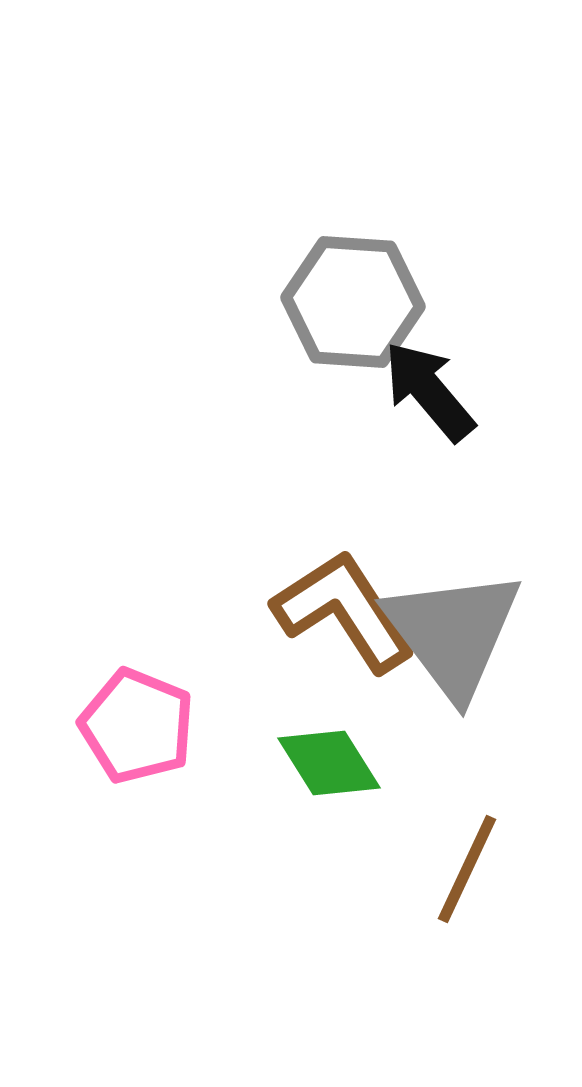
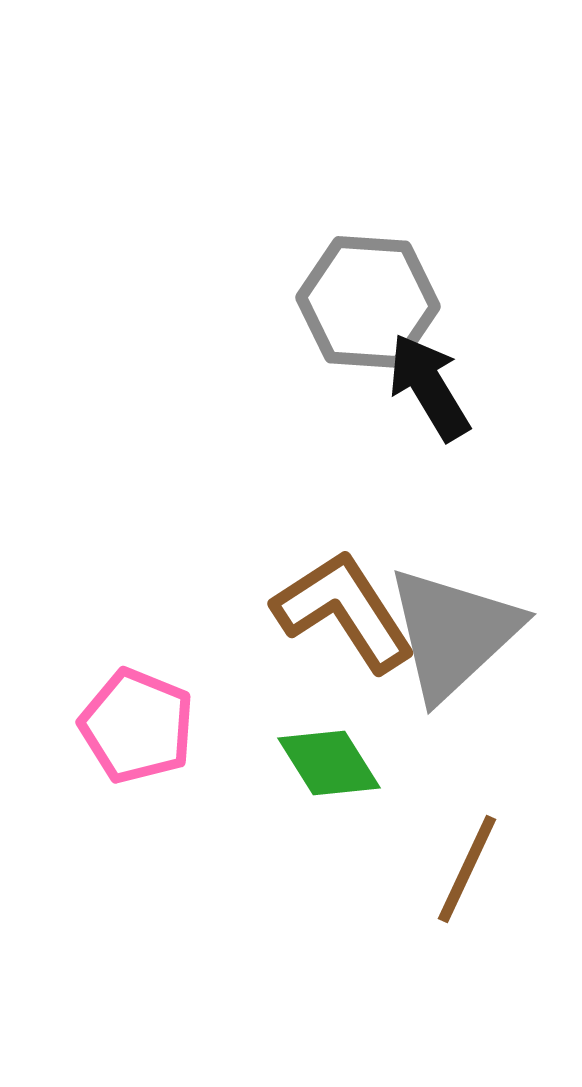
gray hexagon: moved 15 px right
black arrow: moved 4 px up; rotated 9 degrees clockwise
gray triangle: rotated 24 degrees clockwise
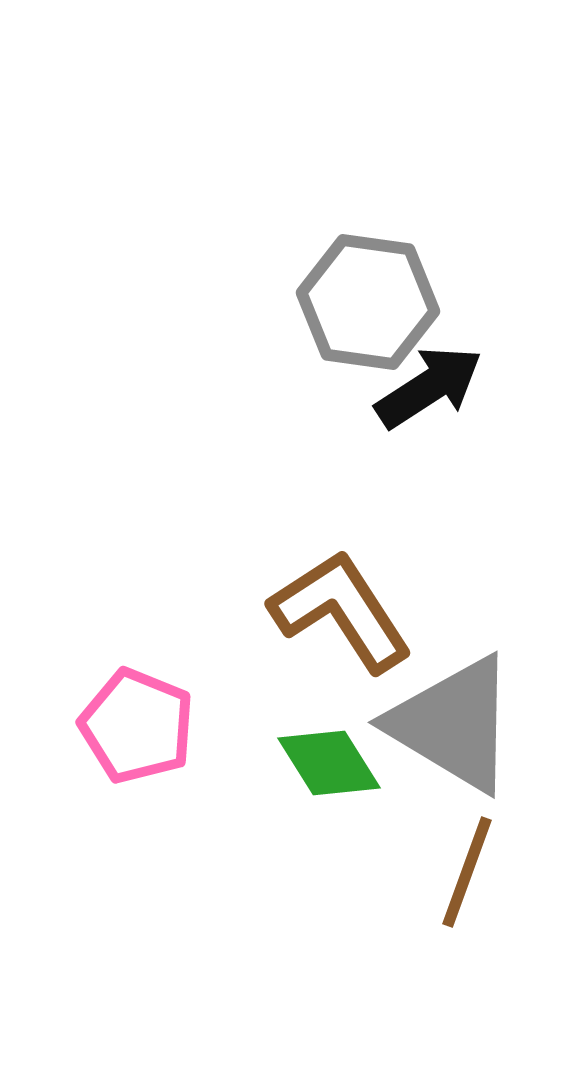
gray hexagon: rotated 4 degrees clockwise
black arrow: rotated 88 degrees clockwise
brown L-shape: moved 3 px left
gray triangle: moved 91 px down; rotated 46 degrees counterclockwise
brown line: moved 3 px down; rotated 5 degrees counterclockwise
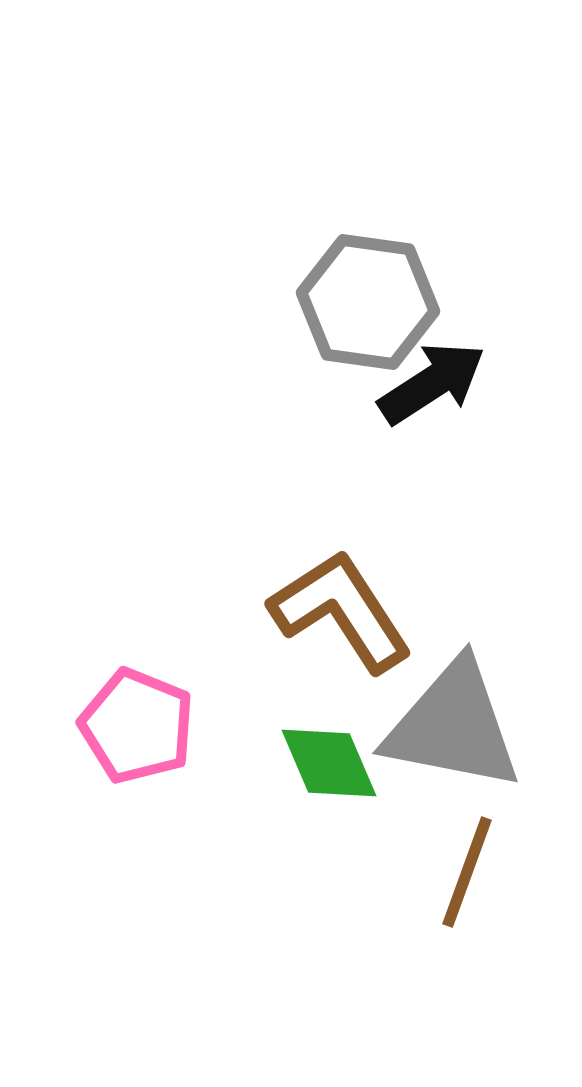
black arrow: moved 3 px right, 4 px up
gray triangle: moved 2 px down; rotated 20 degrees counterclockwise
green diamond: rotated 9 degrees clockwise
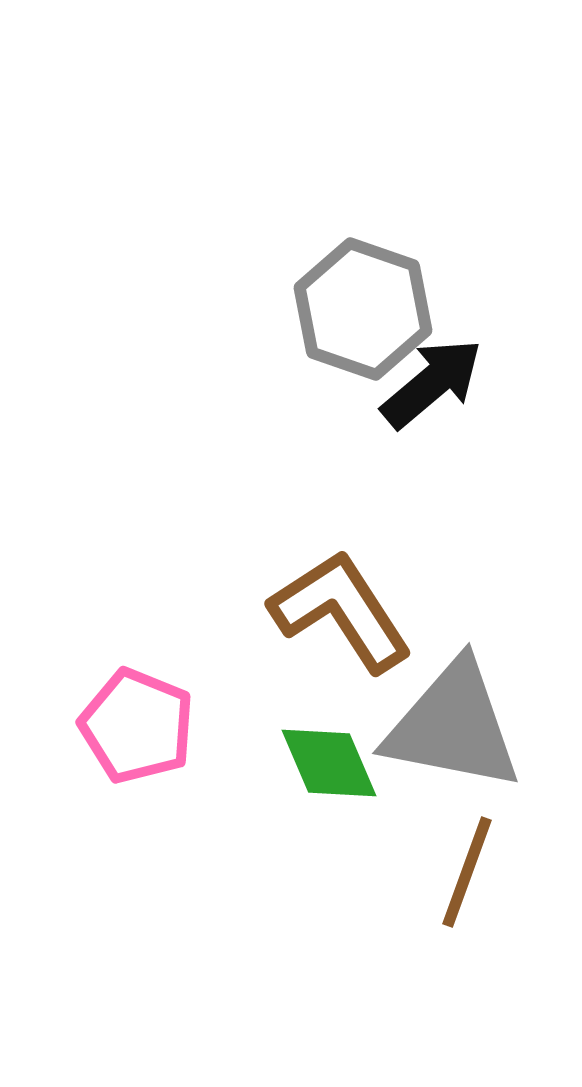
gray hexagon: moved 5 px left, 7 px down; rotated 11 degrees clockwise
black arrow: rotated 7 degrees counterclockwise
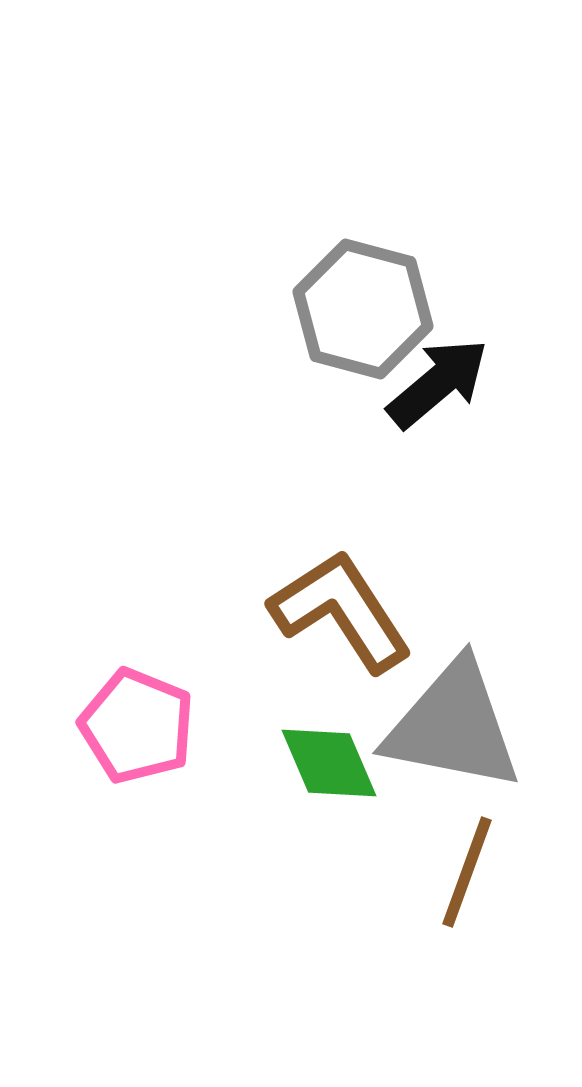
gray hexagon: rotated 4 degrees counterclockwise
black arrow: moved 6 px right
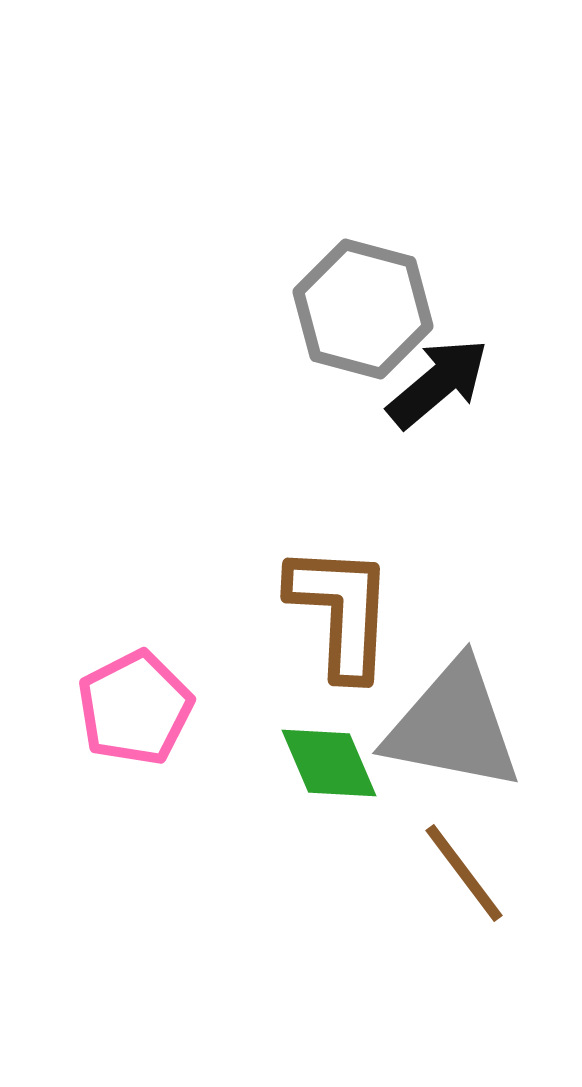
brown L-shape: rotated 36 degrees clockwise
pink pentagon: moved 2 px left, 18 px up; rotated 23 degrees clockwise
brown line: moved 3 px left, 1 px down; rotated 57 degrees counterclockwise
